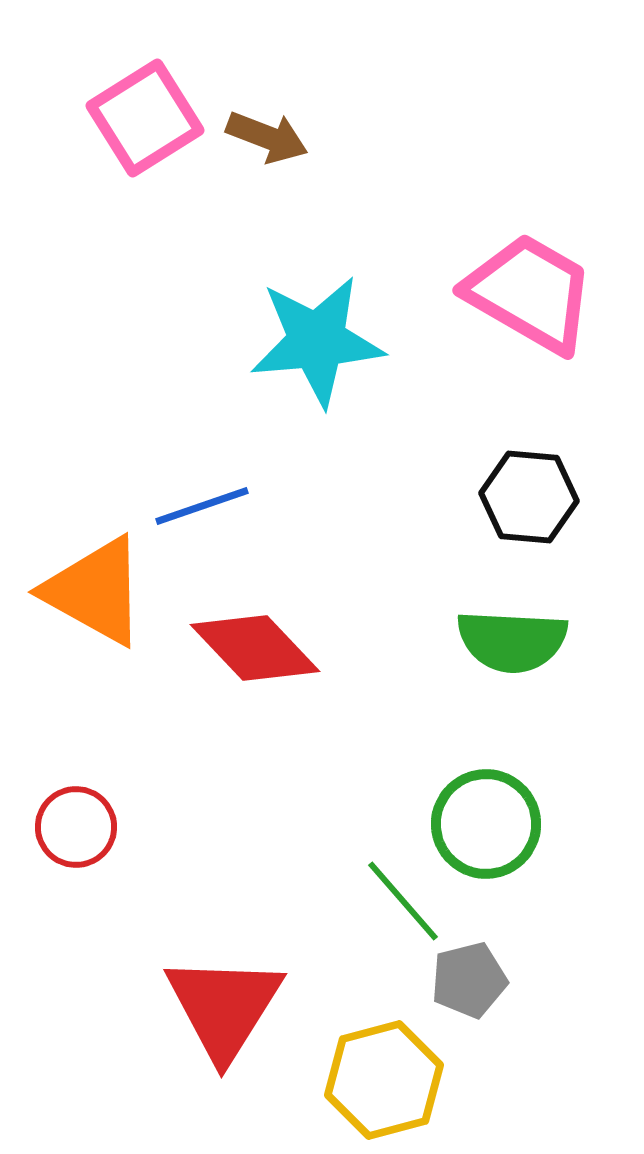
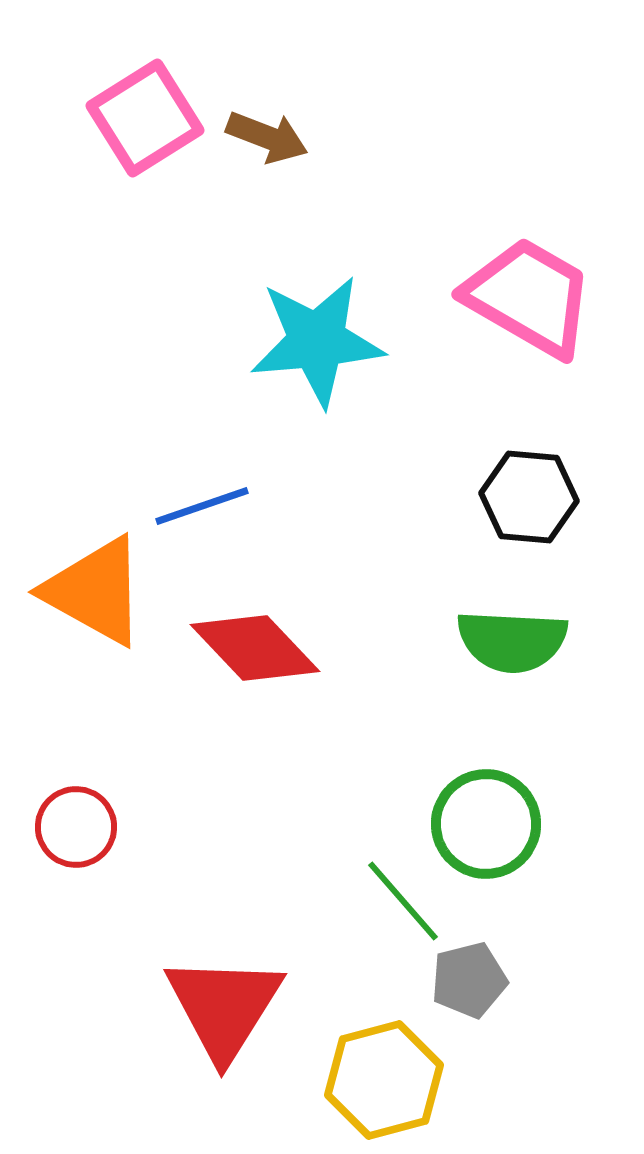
pink trapezoid: moved 1 px left, 4 px down
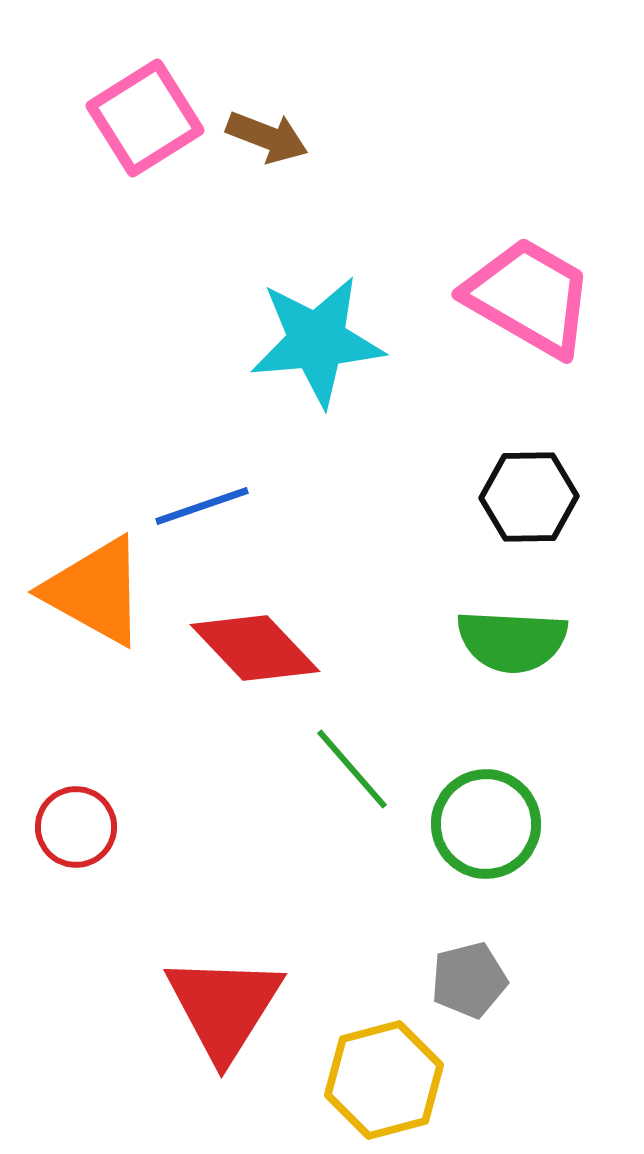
black hexagon: rotated 6 degrees counterclockwise
green line: moved 51 px left, 132 px up
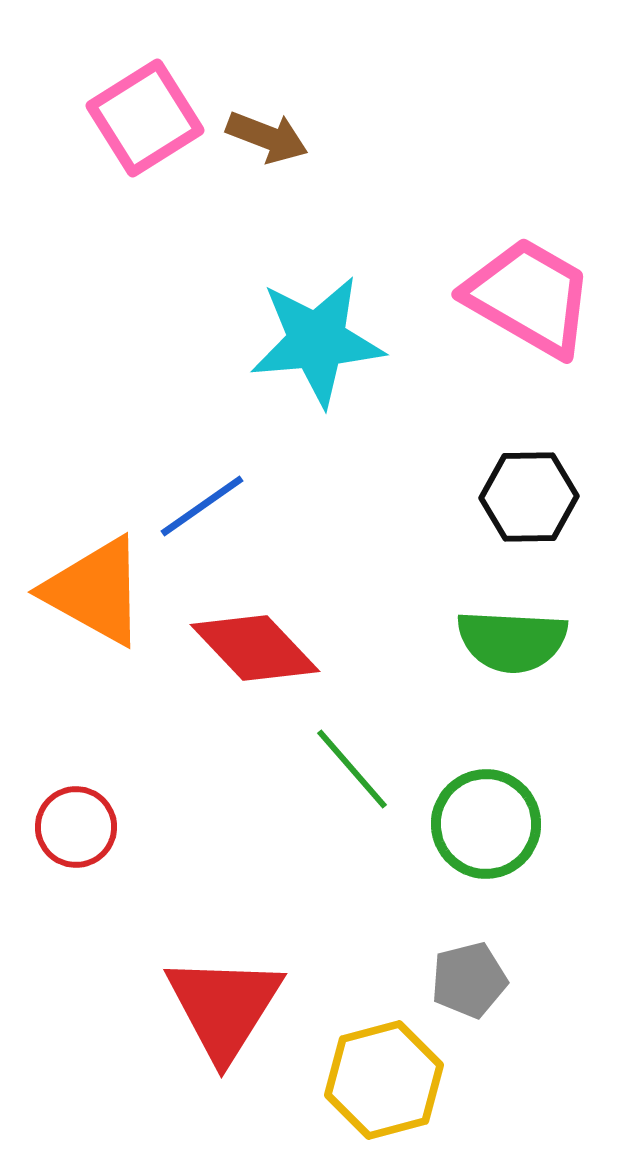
blue line: rotated 16 degrees counterclockwise
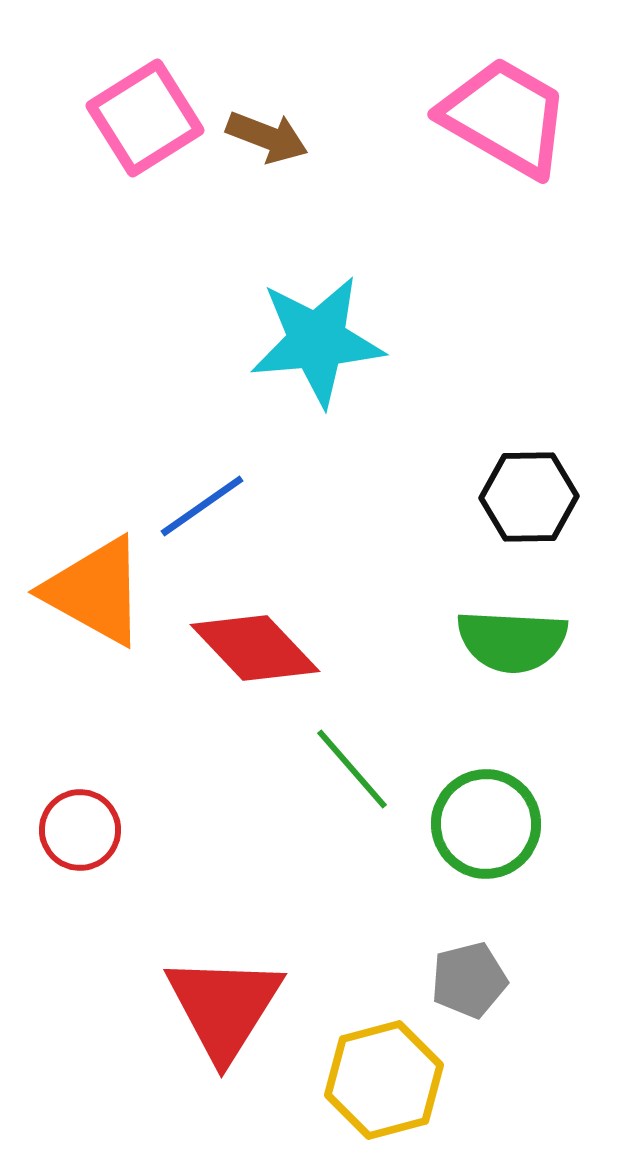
pink trapezoid: moved 24 px left, 180 px up
red circle: moved 4 px right, 3 px down
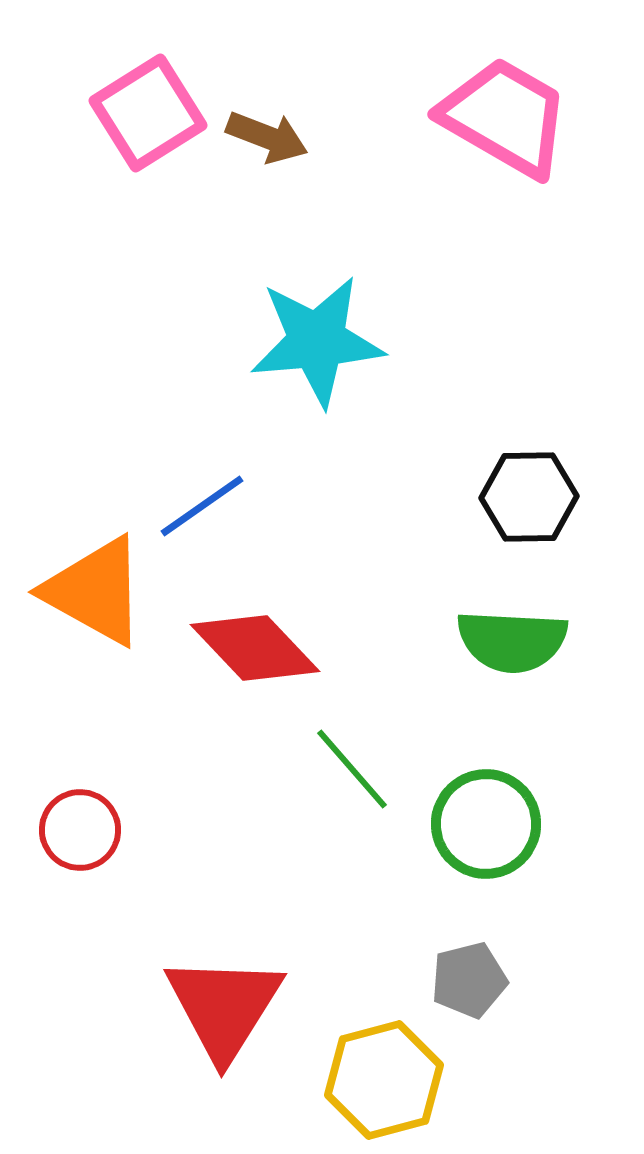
pink square: moved 3 px right, 5 px up
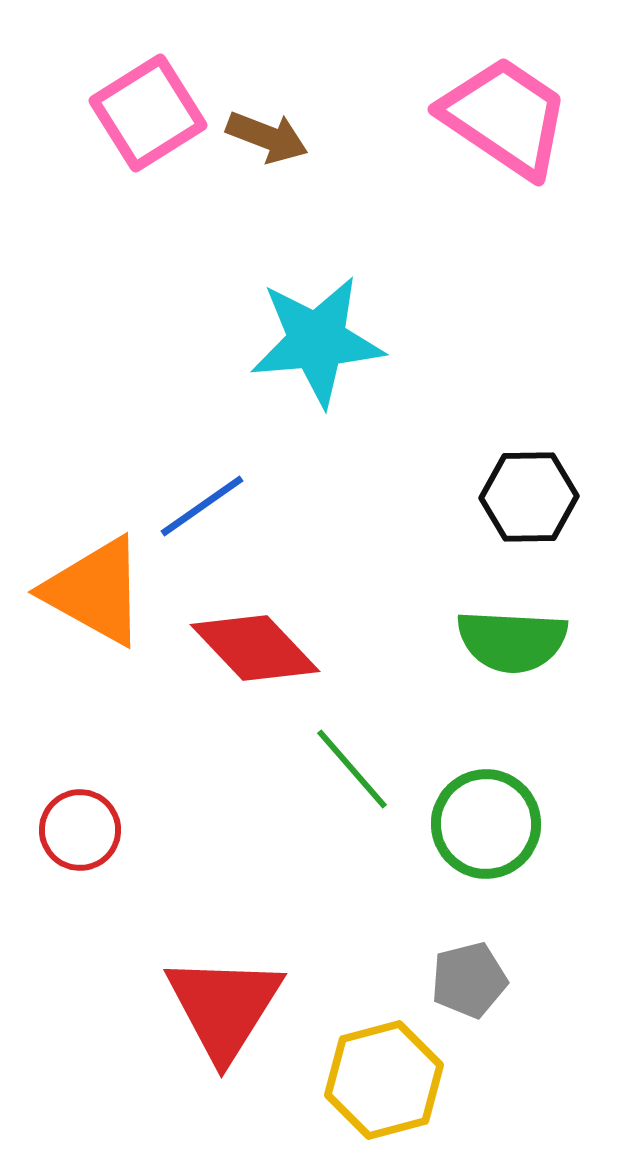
pink trapezoid: rotated 4 degrees clockwise
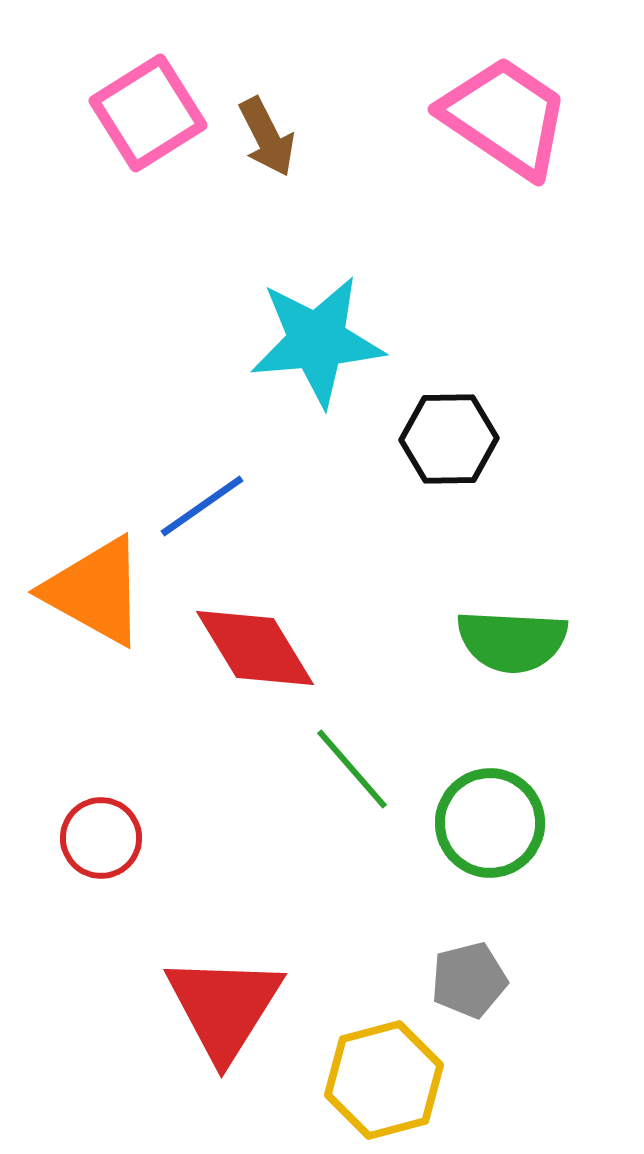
brown arrow: rotated 42 degrees clockwise
black hexagon: moved 80 px left, 58 px up
red diamond: rotated 12 degrees clockwise
green circle: moved 4 px right, 1 px up
red circle: moved 21 px right, 8 px down
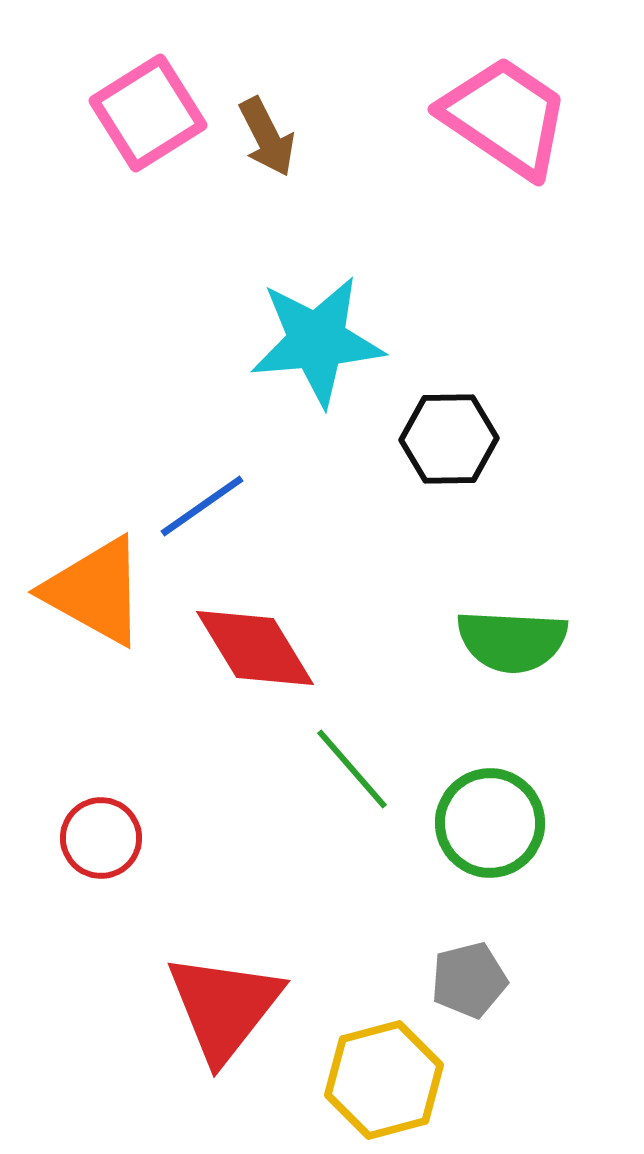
red triangle: rotated 6 degrees clockwise
